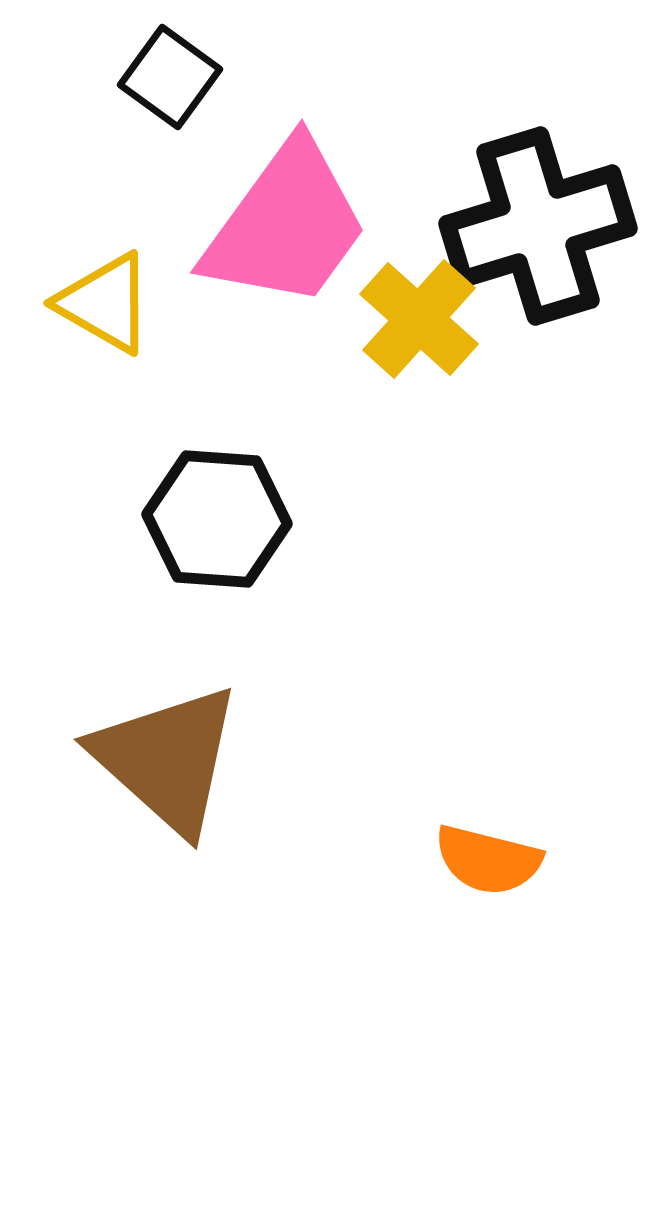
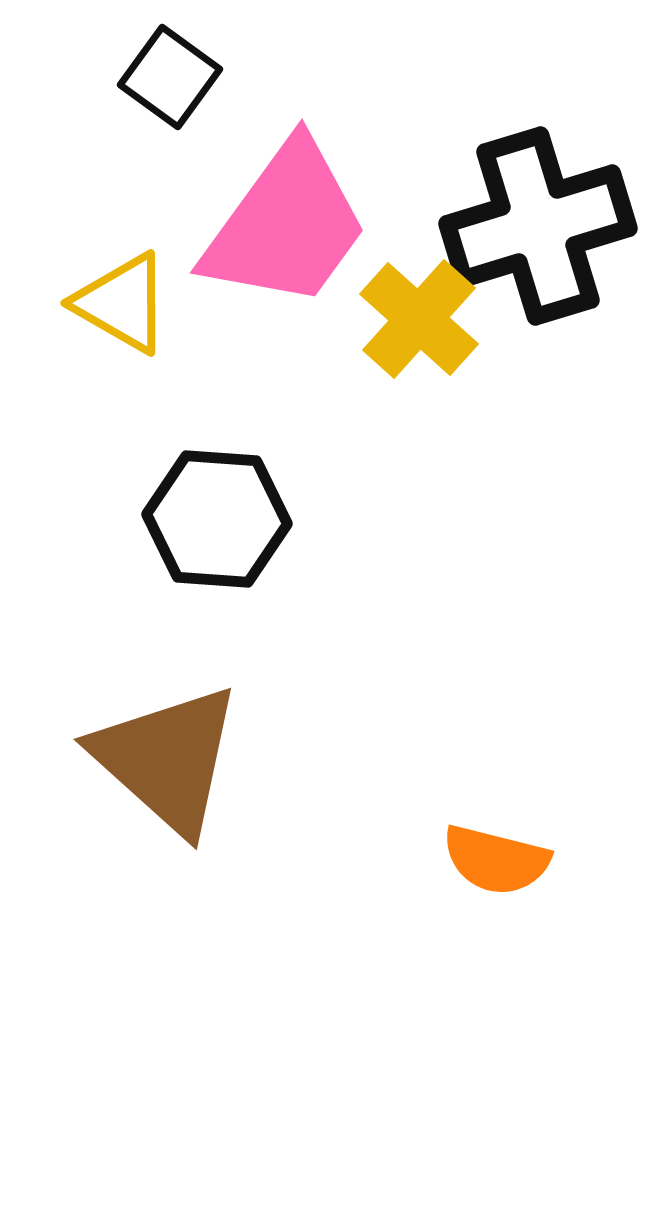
yellow triangle: moved 17 px right
orange semicircle: moved 8 px right
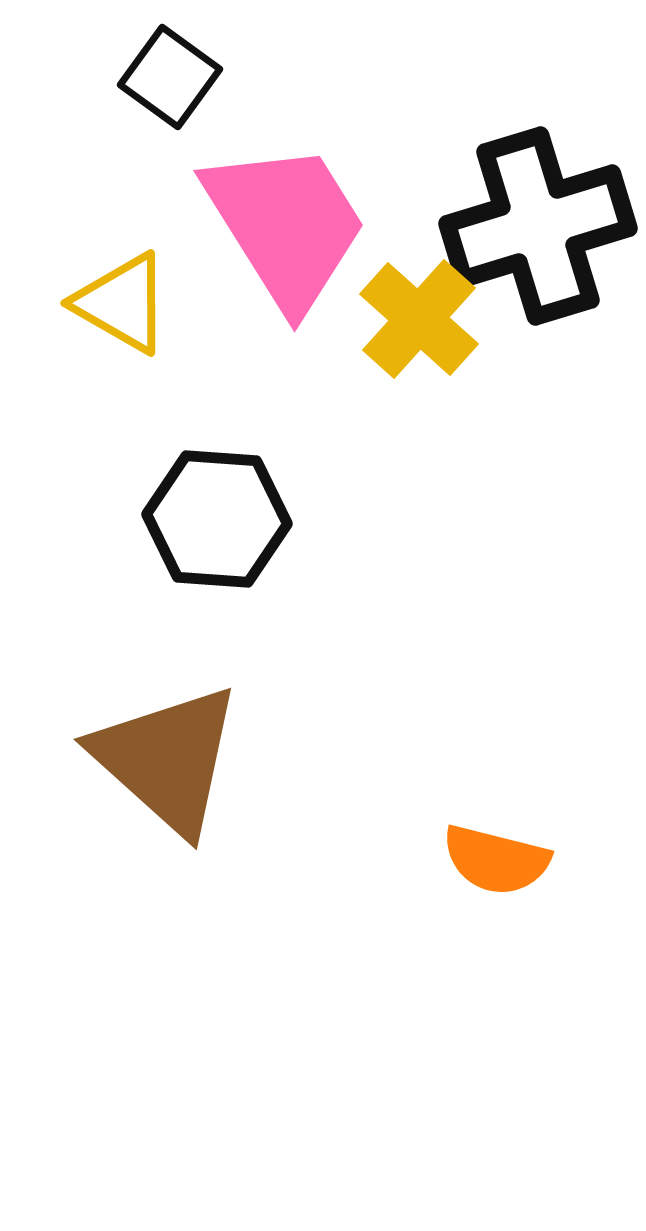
pink trapezoid: rotated 68 degrees counterclockwise
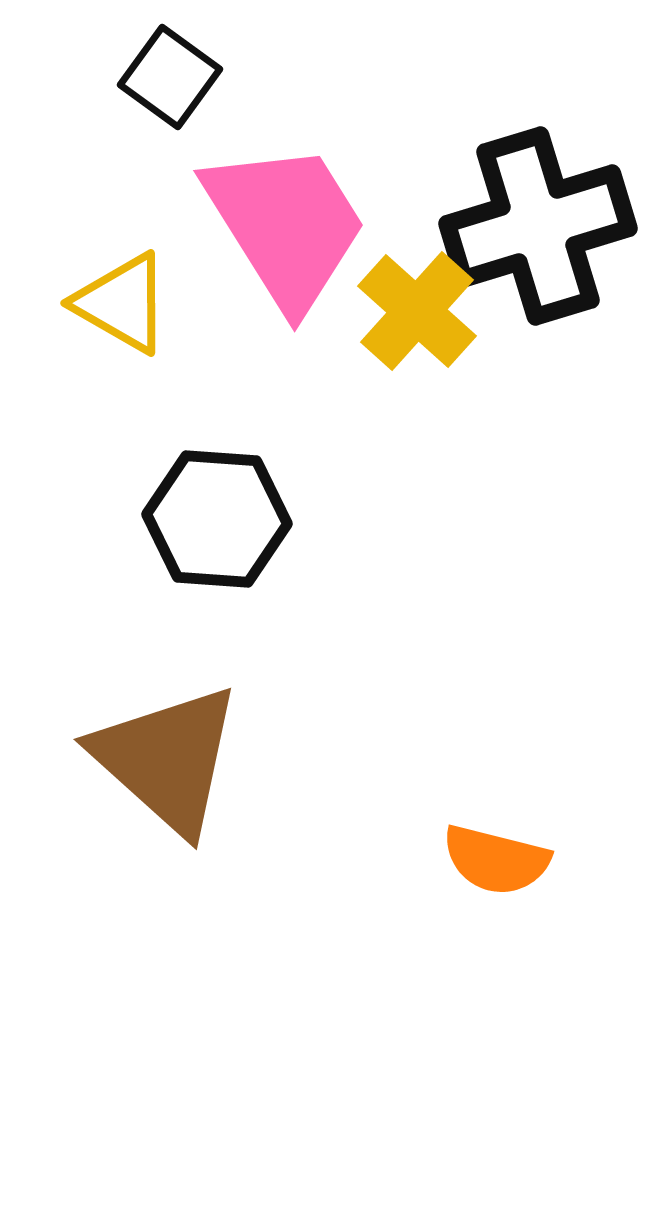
yellow cross: moved 2 px left, 8 px up
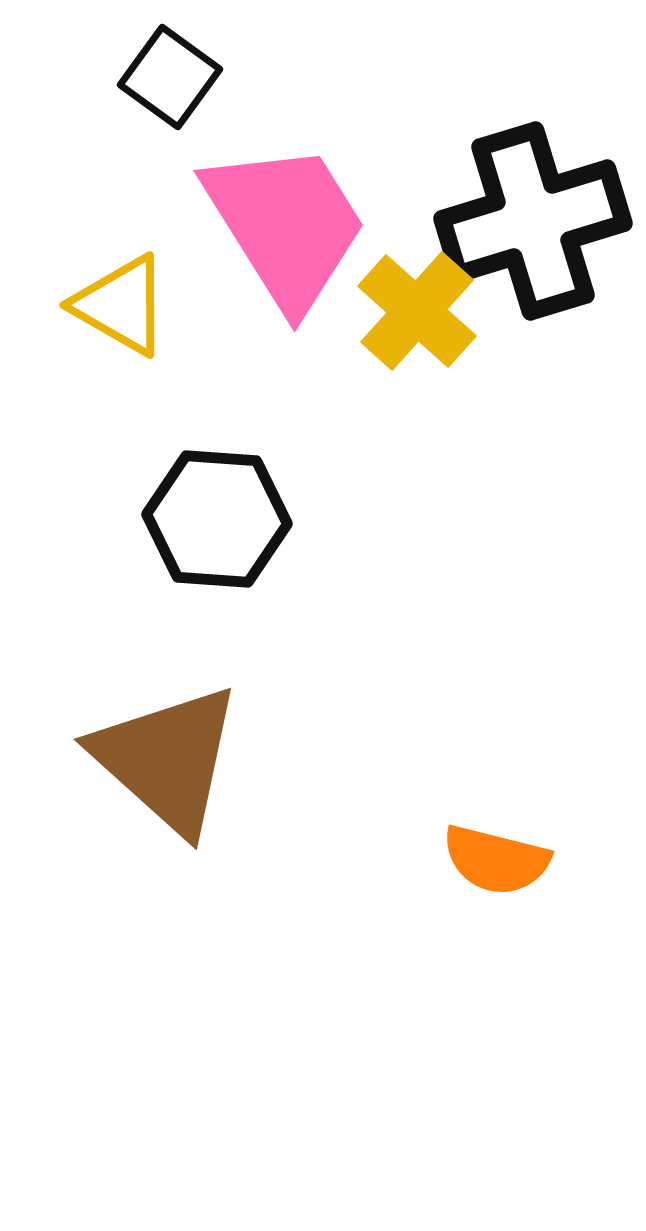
black cross: moved 5 px left, 5 px up
yellow triangle: moved 1 px left, 2 px down
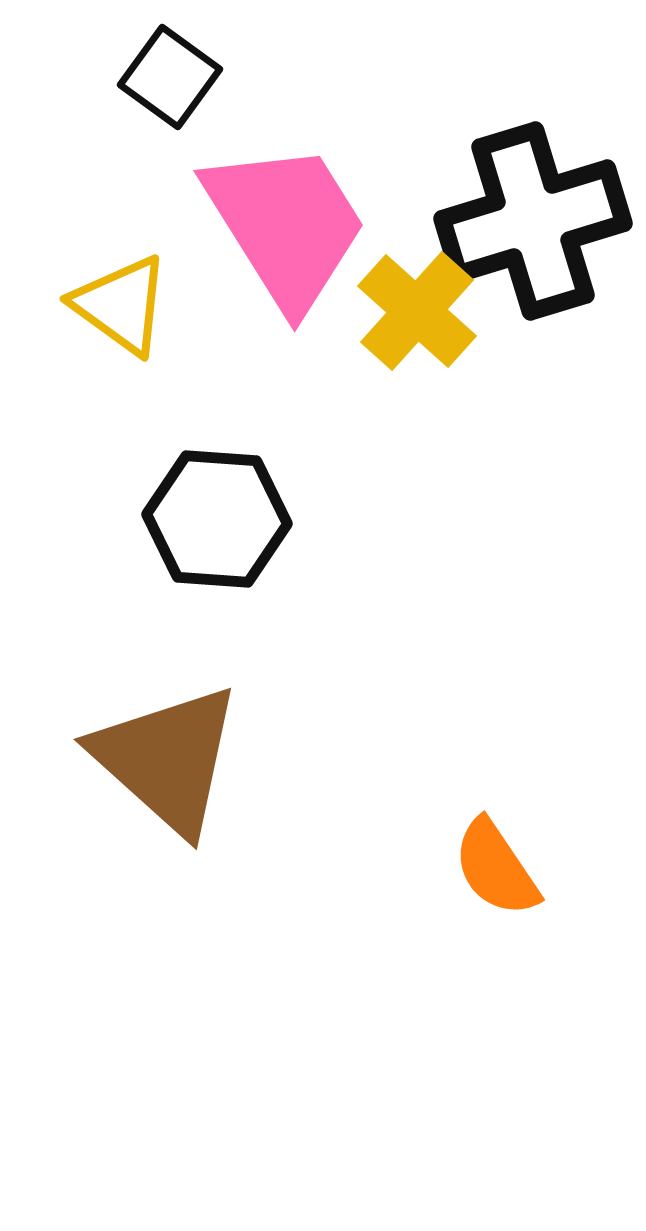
yellow triangle: rotated 6 degrees clockwise
orange semicircle: moved 8 px down; rotated 42 degrees clockwise
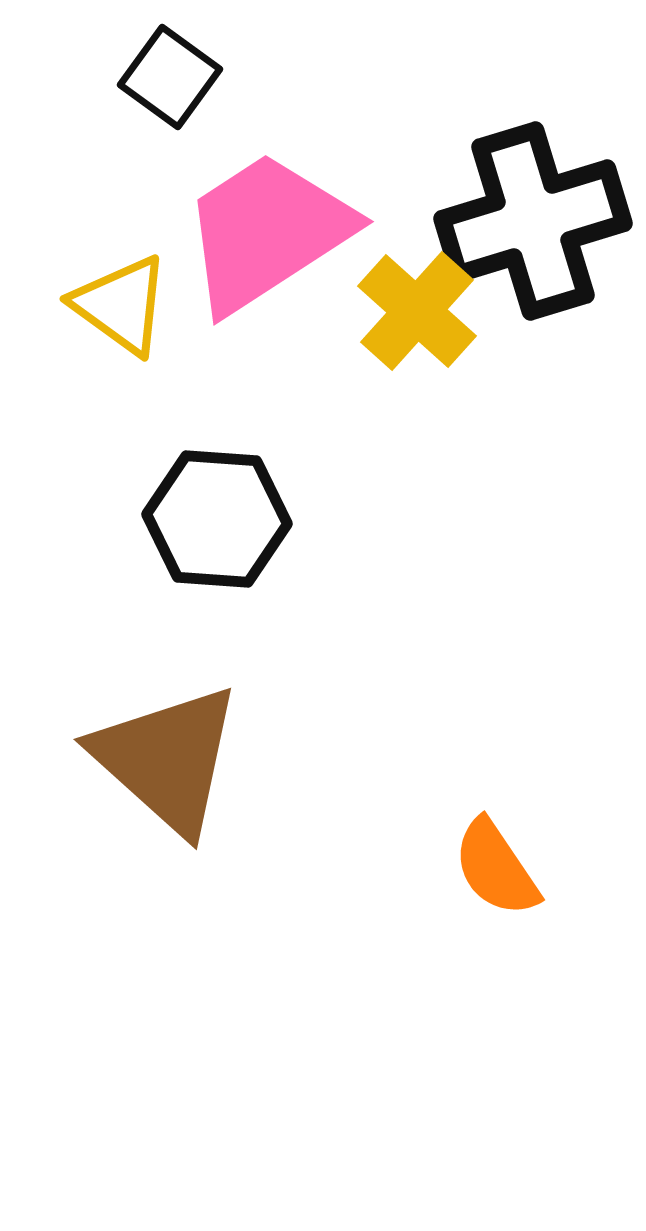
pink trapezoid: moved 19 px left, 7 px down; rotated 91 degrees counterclockwise
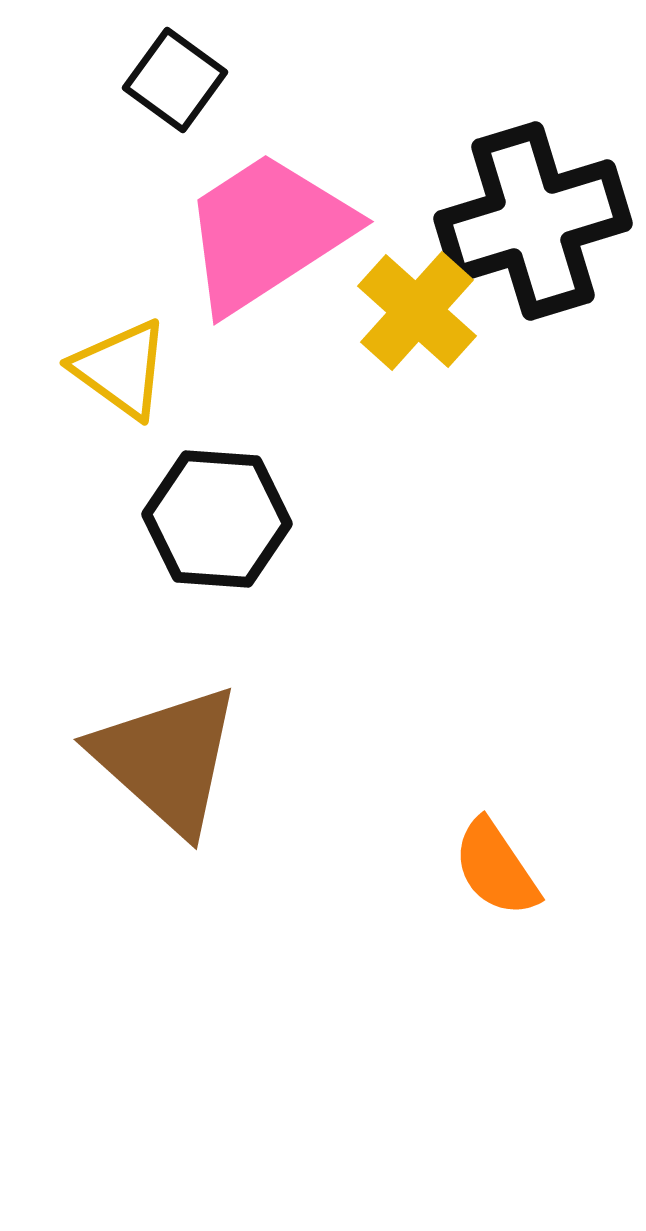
black square: moved 5 px right, 3 px down
yellow triangle: moved 64 px down
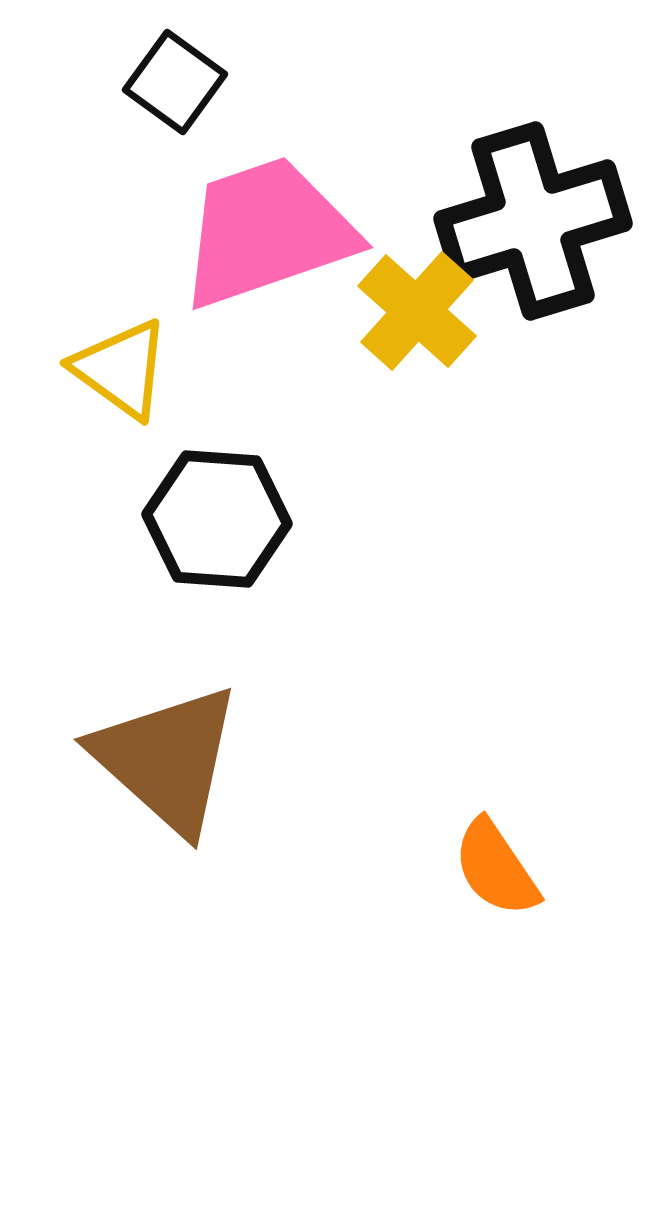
black square: moved 2 px down
pink trapezoid: rotated 14 degrees clockwise
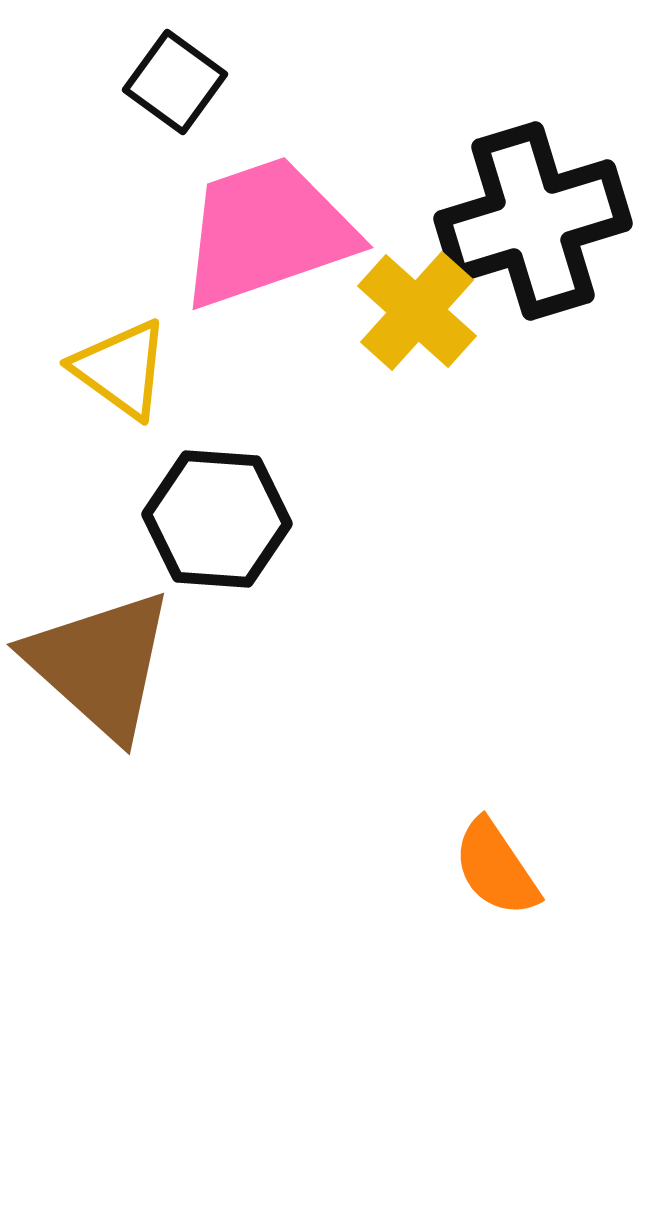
brown triangle: moved 67 px left, 95 px up
